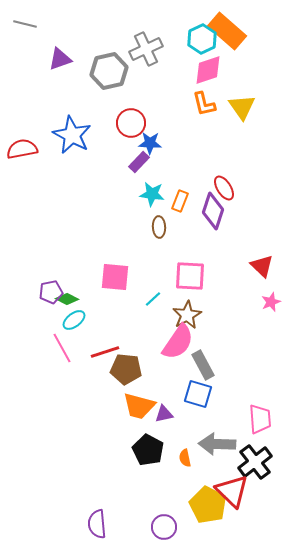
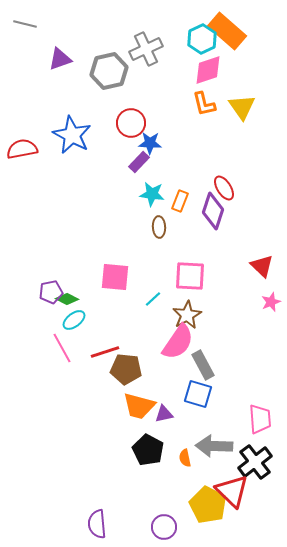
gray arrow at (217, 444): moved 3 px left, 2 px down
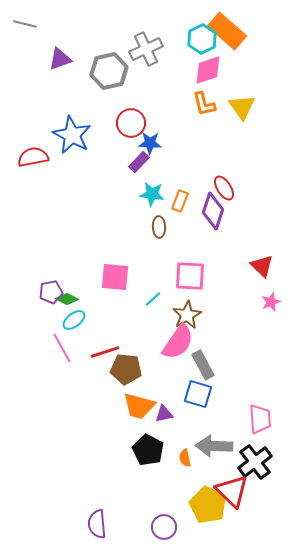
red semicircle at (22, 149): moved 11 px right, 8 px down
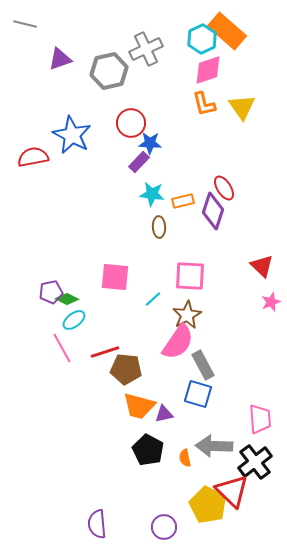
orange rectangle at (180, 201): moved 3 px right; rotated 55 degrees clockwise
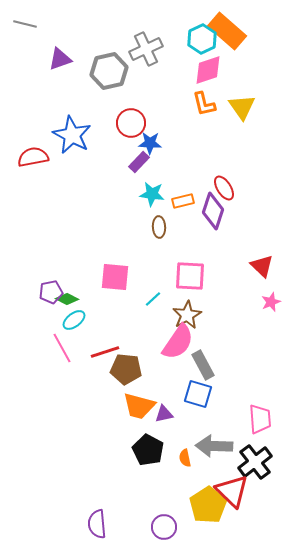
yellow pentagon at (208, 505): rotated 12 degrees clockwise
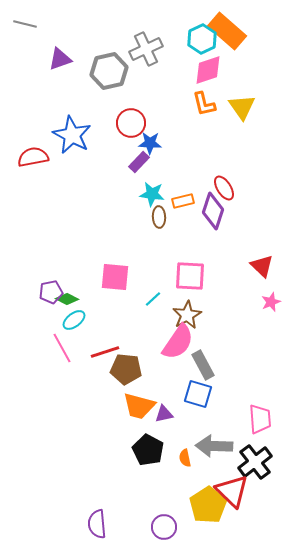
brown ellipse at (159, 227): moved 10 px up
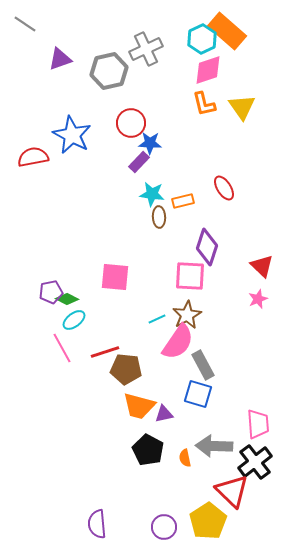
gray line at (25, 24): rotated 20 degrees clockwise
purple diamond at (213, 211): moved 6 px left, 36 px down
cyan line at (153, 299): moved 4 px right, 20 px down; rotated 18 degrees clockwise
pink star at (271, 302): moved 13 px left, 3 px up
pink trapezoid at (260, 419): moved 2 px left, 5 px down
yellow pentagon at (208, 505): moved 16 px down
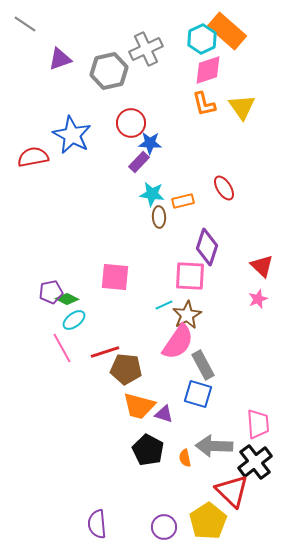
cyan line at (157, 319): moved 7 px right, 14 px up
purple triangle at (164, 414): rotated 30 degrees clockwise
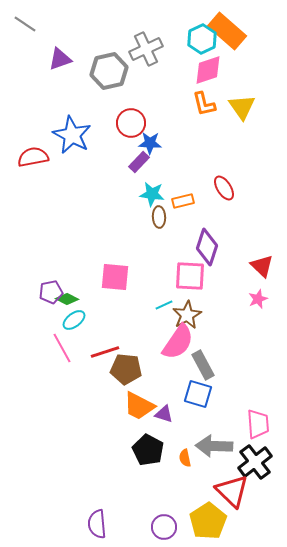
orange trapezoid at (139, 406): rotated 12 degrees clockwise
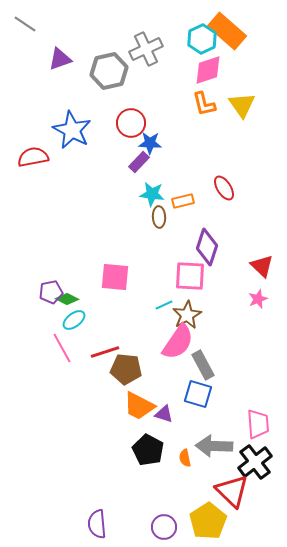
yellow triangle at (242, 107): moved 2 px up
blue star at (72, 135): moved 5 px up
